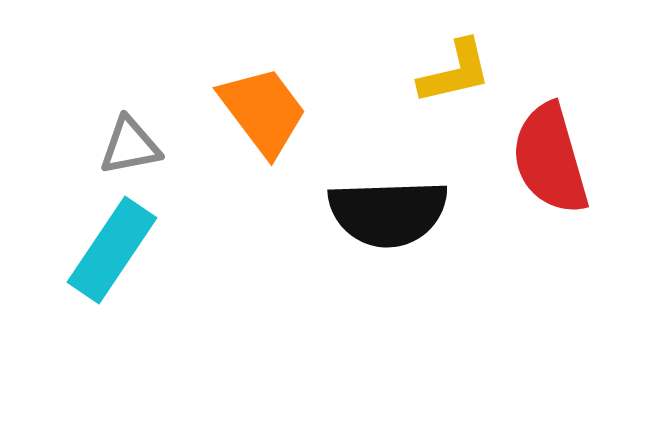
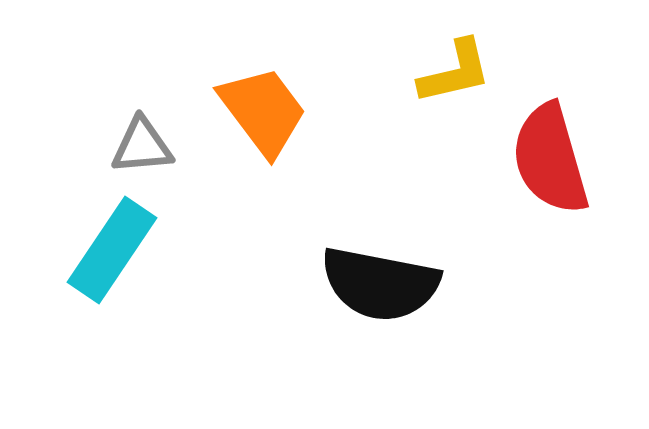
gray triangle: moved 12 px right; rotated 6 degrees clockwise
black semicircle: moved 8 px left, 71 px down; rotated 13 degrees clockwise
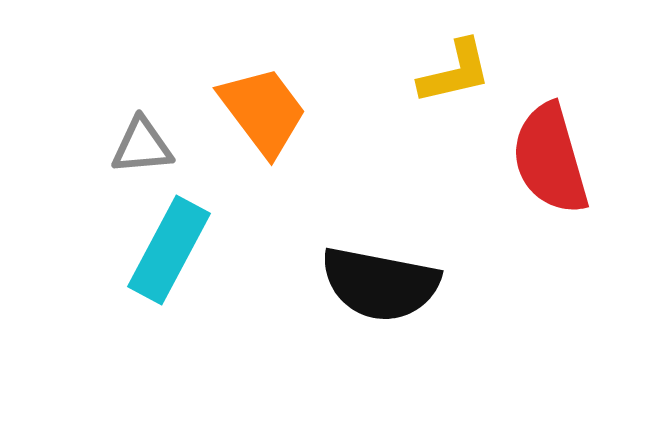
cyan rectangle: moved 57 px right; rotated 6 degrees counterclockwise
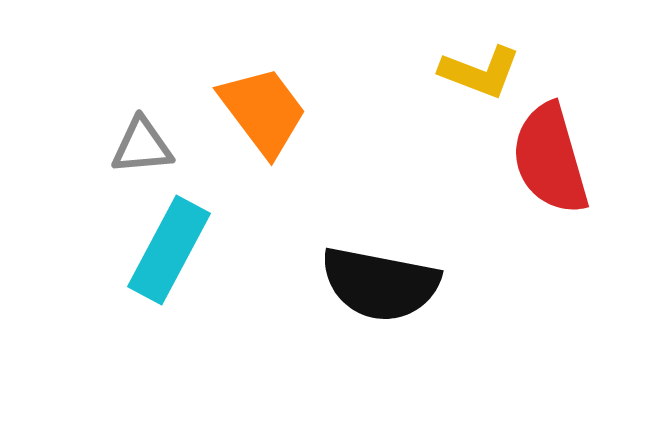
yellow L-shape: moved 25 px right; rotated 34 degrees clockwise
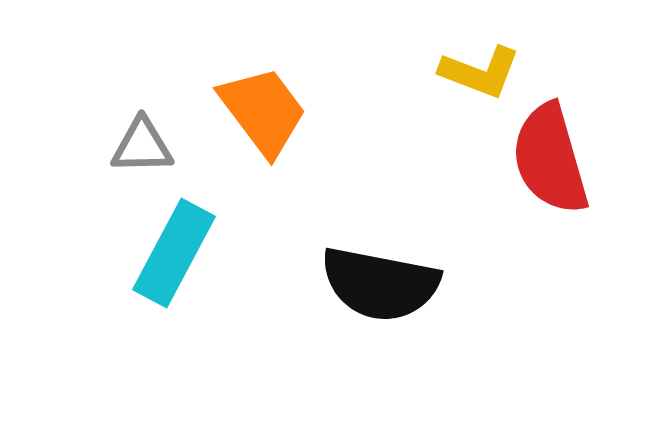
gray triangle: rotated 4 degrees clockwise
cyan rectangle: moved 5 px right, 3 px down
